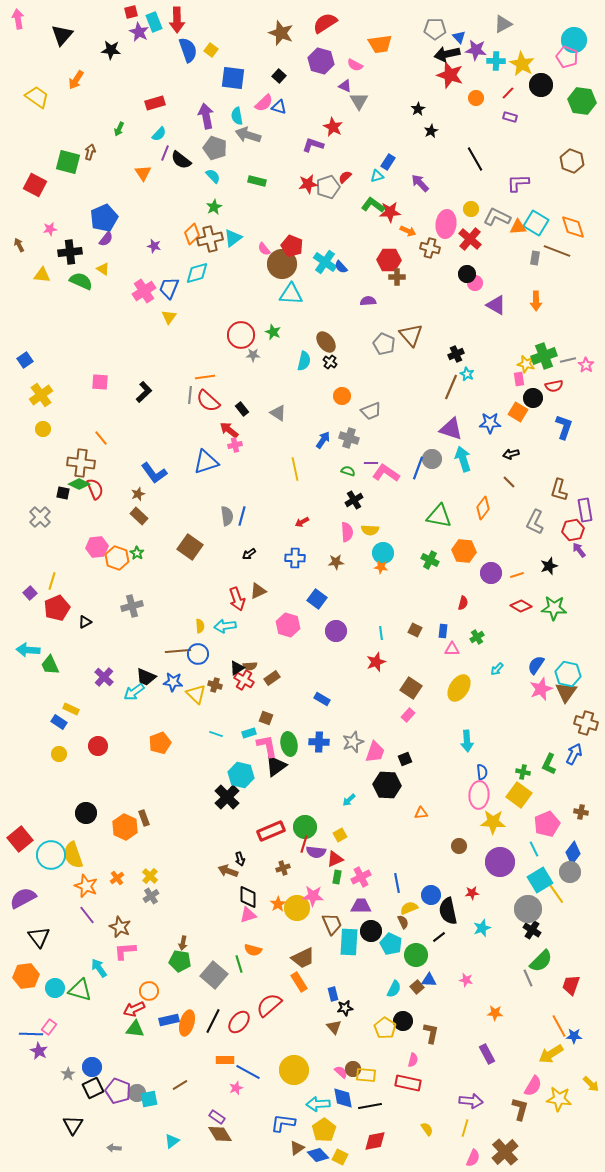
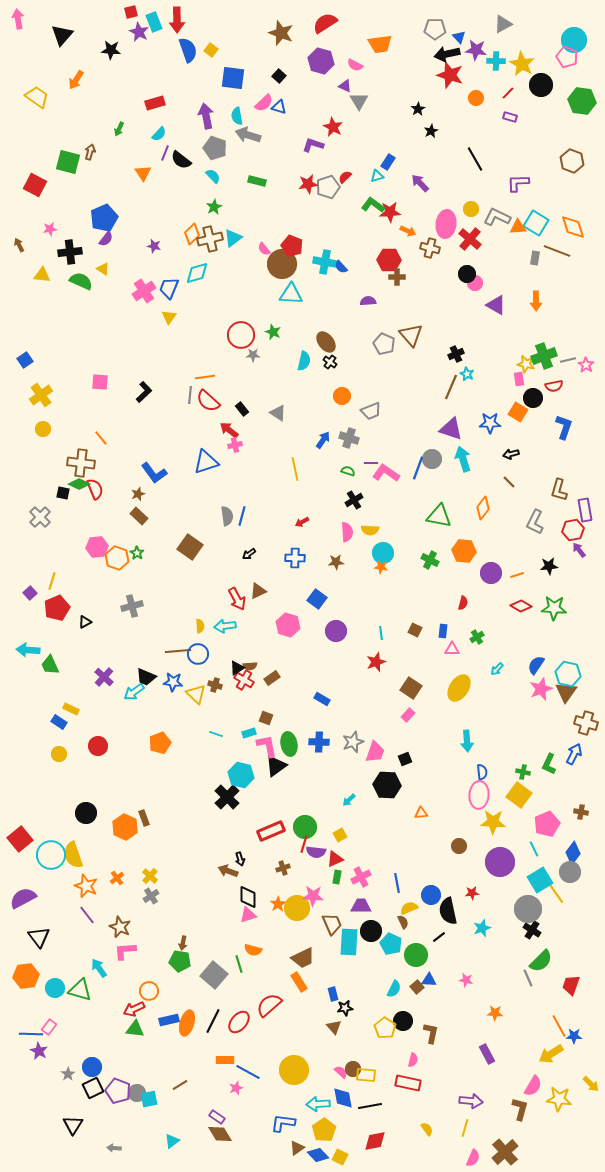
cyan cross at (325, 262): rotated 25 degrees counterclockwise
black star at (549, 566): rotated 12 degrees clockwise
red arrow at (237, 599): rotated 10 degrees counterclockwise
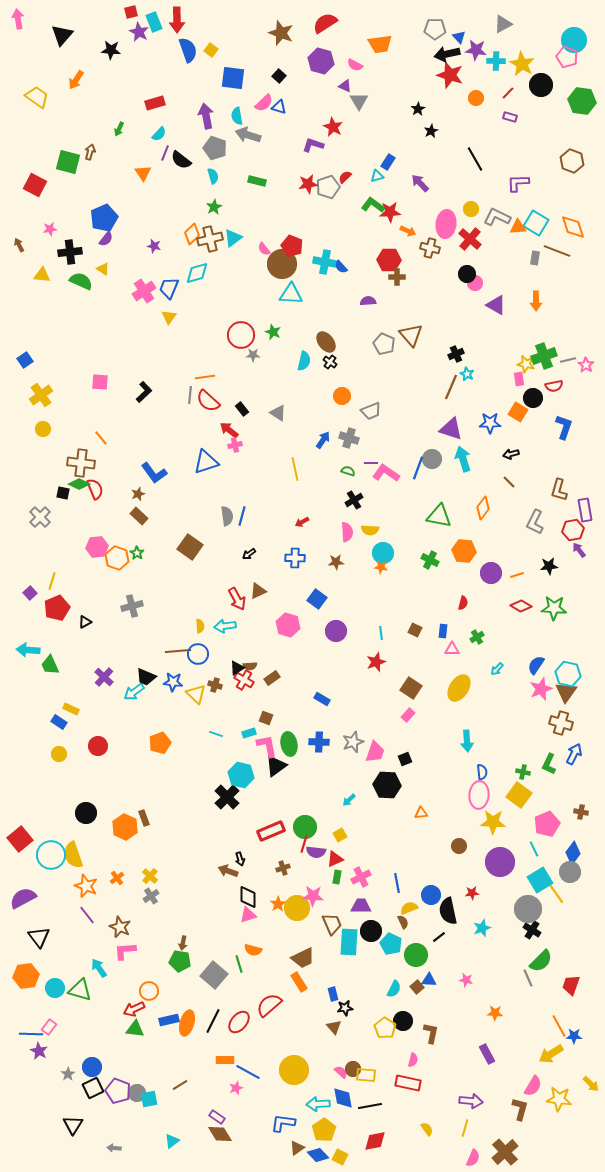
cyan semicircle at (213, 176): rotated 28 degrees clockwise
brown cross at (586, 723): moved 25 px left
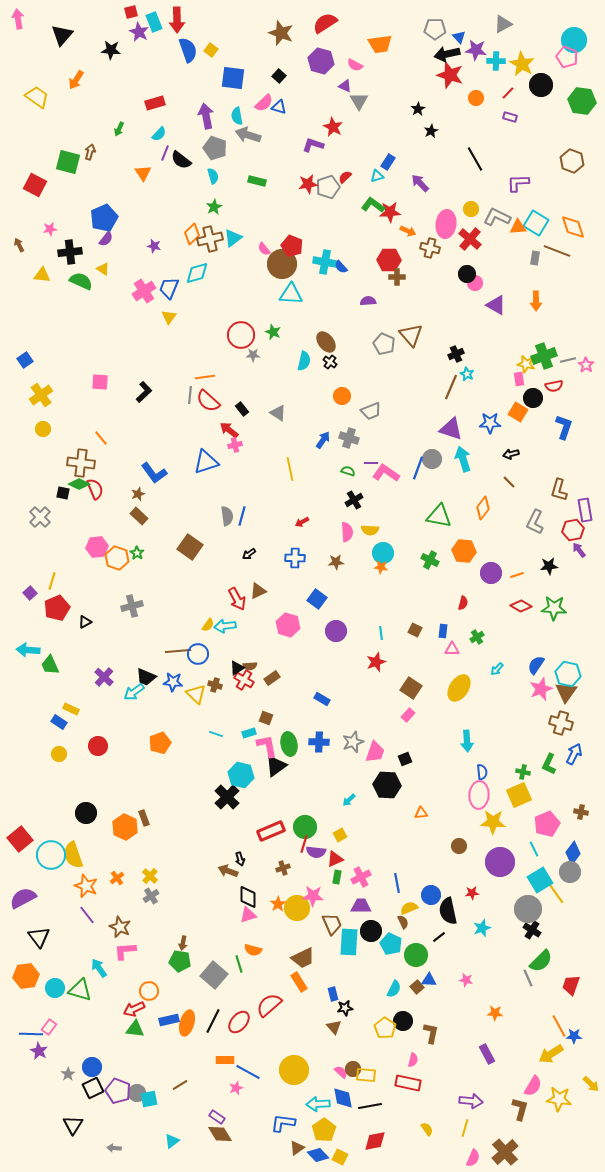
yellow line at (295, 469): moved 5 px left
yellow semicircle at (200, 626): moved 8 px right, 1 px up; rotated 40 degrees clockwise
yellow square at (519, 795): rotated 30 degrees clockwise
